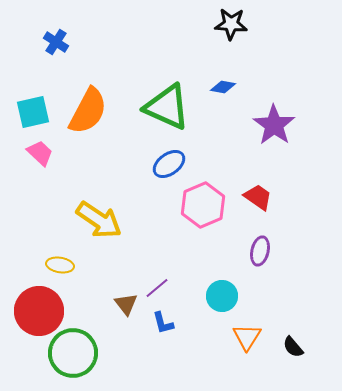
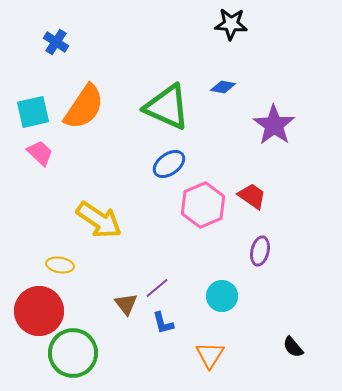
orange semicircle: moved 4 px left, 4 px up; rotated 6 degrees clockwise
red trapezoid: moved 6 px left, 1 px up
orange triangle: moved 37 px left, 18 px down
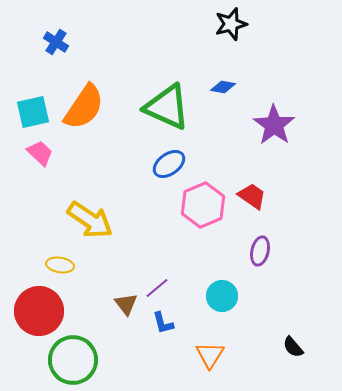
black star: rotated 20 degrees counterclockwise
yellow arrow: moved 9 px left
green circle: moved 7 px down
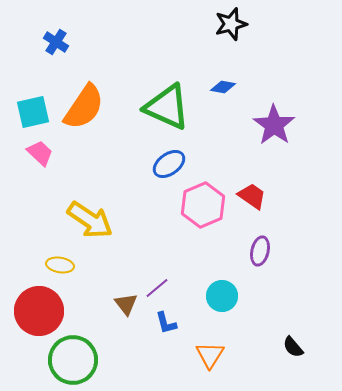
blue L-shape: moved 3 px right
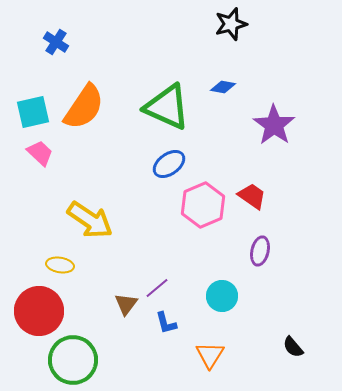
brown triangle: rotated 15 degrees clockwise
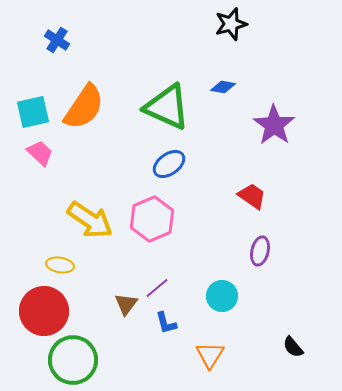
blue cross: moved 1 px right, 2 px up
pink hexagon: moved 51 px left, 14 px down
red circle: moved 5 px right
